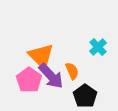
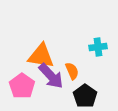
cyan cross: rotated 36 degrees clockwise
orange triangle: rotated 36 degrees counterclockwise
pink pentagon: moved 7 px left, 6 px down
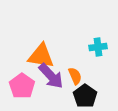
orange semicircle: moved 3 px right, 5 px down
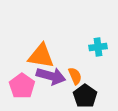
purple arrow: rotated 32 degrees counterclockwise
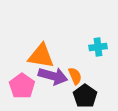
purple arrow: moved 2 px right
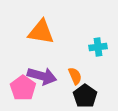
orange triangle: moved 24 px up
purple arrow: moved 11 px left
pink pentagon: moved 1 px right, 2 px down
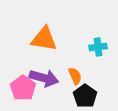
orange triangle: moved 3 px right, 7 px down
purple arrow: moved 2 px right, 2 px down
